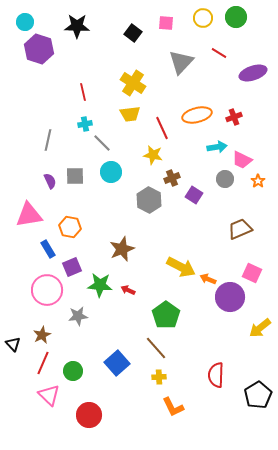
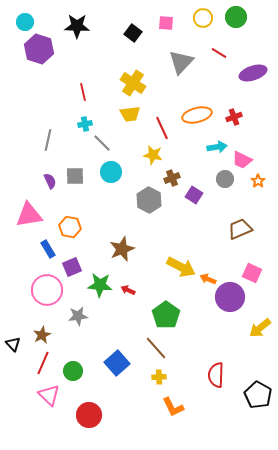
black pentagon at (258, 395): rotated 12 degrees counterclockwise
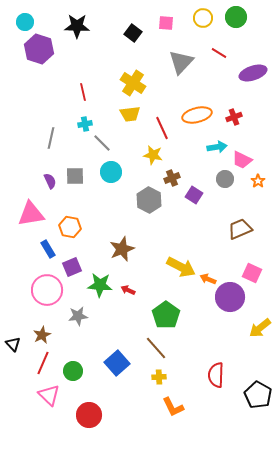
gray line at (48, 140): moved 3 px right, 2 px up
pink triangle at (29, 215): moved 2 px right, 1 px up
